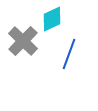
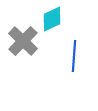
blue line: moved 5 px right, 2 px down; rotated 16 degrees counterclockwise
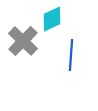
blue line: moved 3 px left, 1 px up
